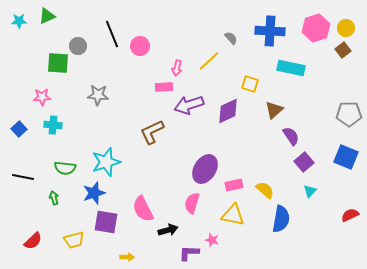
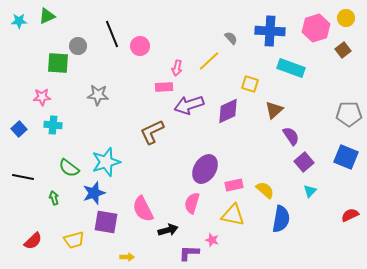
yellow circle at (346, 28): moved 10 px up
cyan rectangle at (291, 68): rotated 8 degrees clockwise
green semicircle at (65, 168): moved 4 px right; rotated 30 degrees clockwise
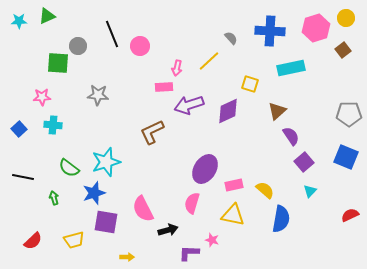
cyan rectangle at (291, 68): rotated 32 degrees counterclockwise
brown triangle at (274, 110): moved 3 px right, 1 px down
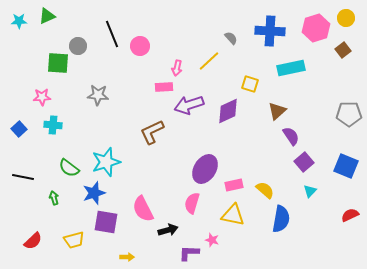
blue square at (346, 157): moved 9 px down
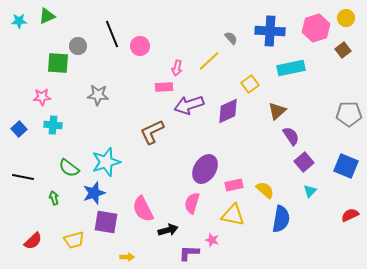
yellow square at (250, 84): rotated 36 degrees clockwise
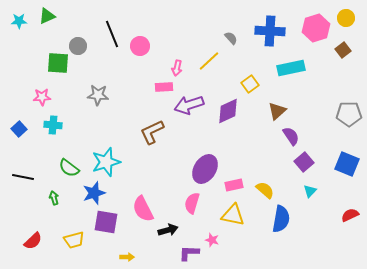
blue square at (346, 166): moved 1 px right, 2 px up
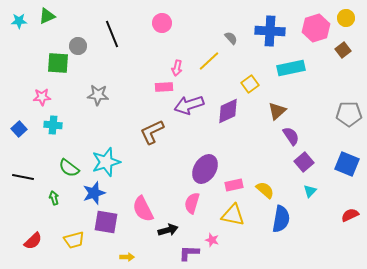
pink circle at (140, 46): moved 22 px right, 23 px up
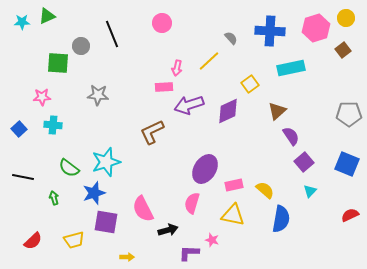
cyan star at (19, 21): moved 3 px right, 1 px down
gray circle at (78, 46): moved 3 px right
